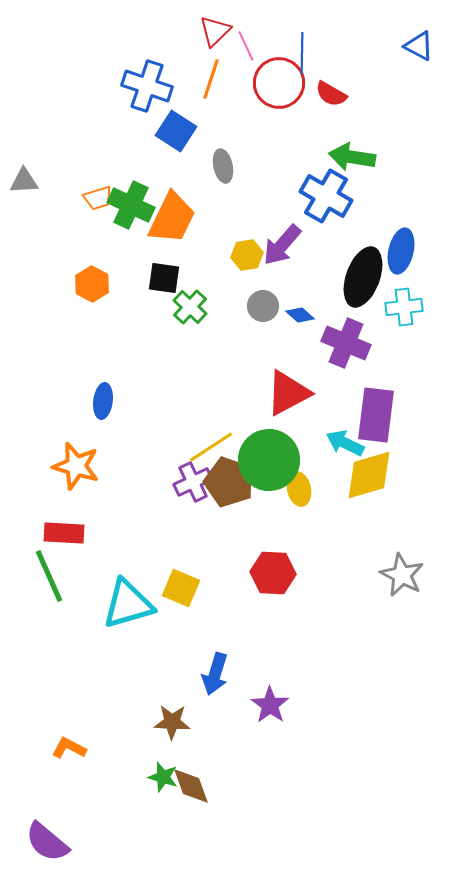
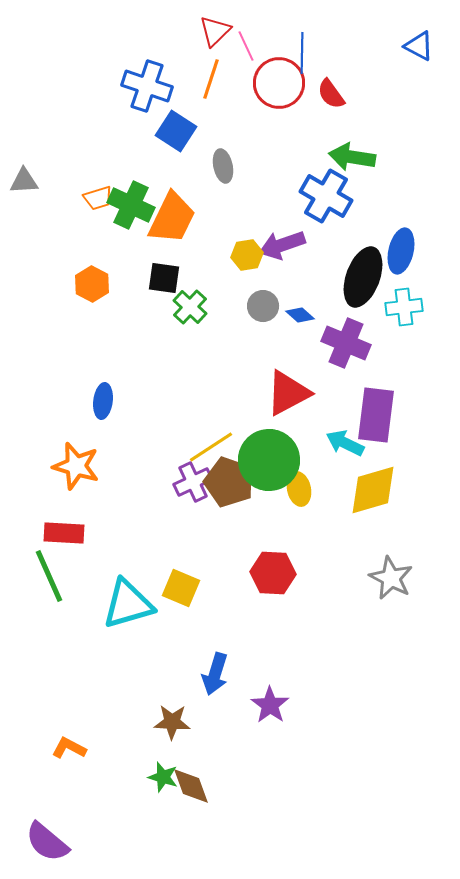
red semicircle at (331, 94): rotated 24 degrees clockwise
purple arrow at (282, 245): rotated 30 degrees clockwise
yellow diamond at (369, 475): moved 4 px right, 15 px down
gray star at (402, 575): moved 11 px left, 3 px down
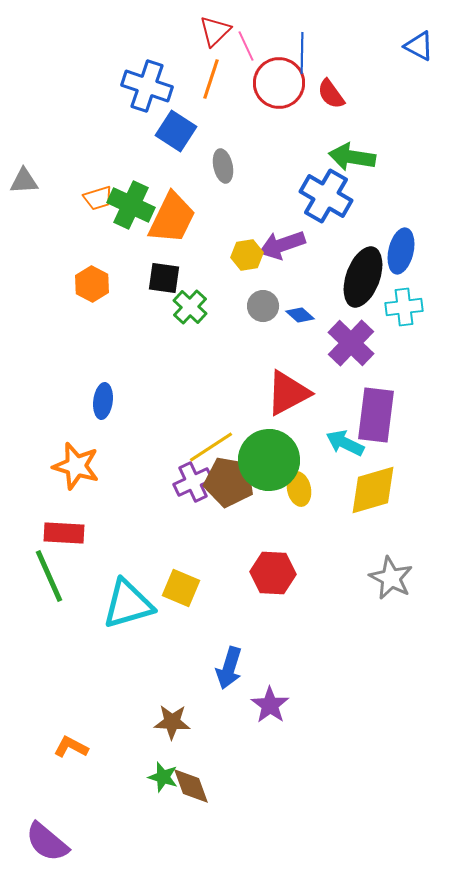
purple cross at (346, 343): moved 5 px right; rotated 21 degrees clockwise
brown pentagon at (229, 482): rotated 9 degrees counterclockwise
blue arrow at (215, 674): moved 14 px right, 6 px up
orange L-shape at (69, 748): moved 2 px right, 1 px up
